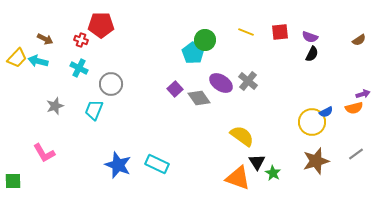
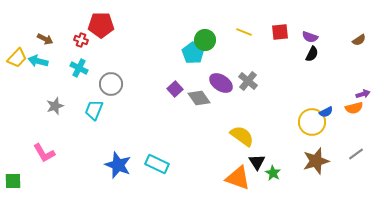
yellow line: moved 2 px left
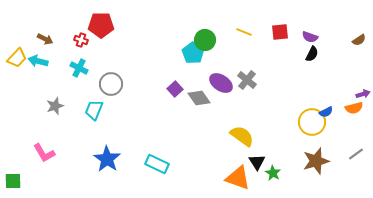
gray cross: moved 1 px left, 1 px up
blue star: moved 11 px left, 6 px up; rotated 12 degrees clockwise
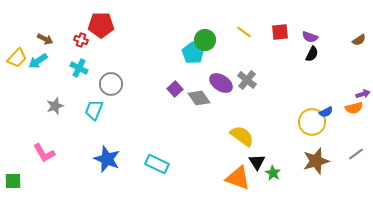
yellow line: rotated 14 degrees clockwise
cyan arrow: rotated 48 degrees counterclockwise
blue star: rotated 12 degrees counterclockwise
